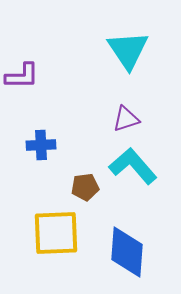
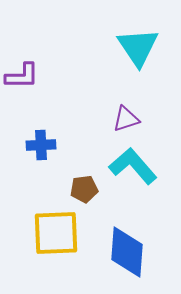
cyan triangle: moved 10 px right, 3 px up
brown pentagon: moved 1 px left, 2 px down
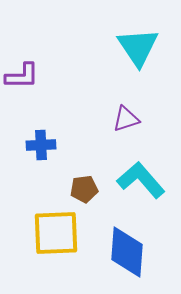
cyan L-shape: moved 8 px right, 14 px down
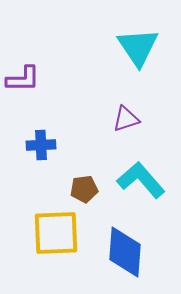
purple L-shape: moved 1 px right, 3 px down
blue diamond: moved 2 px left
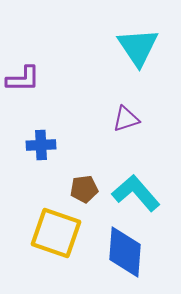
cyan L-shape: moved 5 px left, 13 px down
yellow square: rotated 21 degrees clockwise
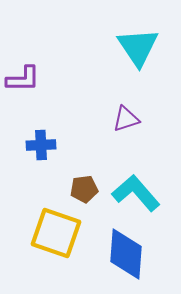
blue diamond: moved 1 px right, 2 px down
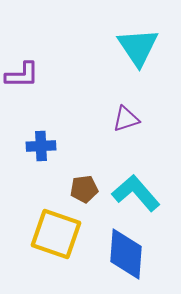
purple L-shape: moved 1 px left, 4 px up
blue cross: moved 1 px down
yellow square: moved 1 px down
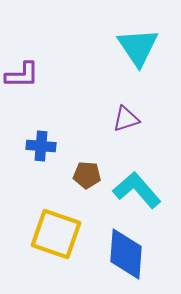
blue cross: rotated 8 degrees clockwise
brown pentagon: moved 3 px right, 14 px up; rotated 12 degrees clockwise
cyan L-shape: moved 1 px right, 3 px up
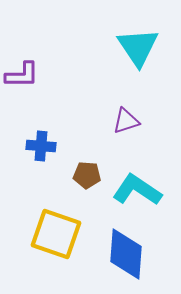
purple triangle: moved 2 px down
cyan L-shape: rotated 15 degrees counterclockwise
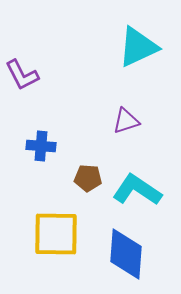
cyan triangle: rotated 39 degrees clockwise
purple L-shape: rotated 63 degrees clockwise
brown pentagon: moved 1 px right, 3 px down
yellow square: rotated 18 degrees counterclockwise
